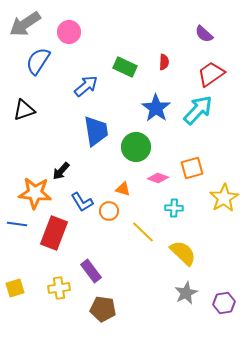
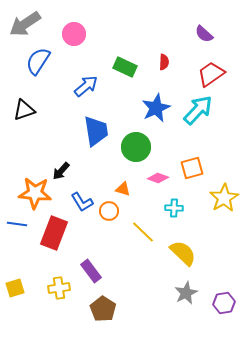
pink circle: moved 5 px right, 2 px down
blue star: rotated 12 degrees clockwise
brown pentagon: rotated 25 degrees clockwise
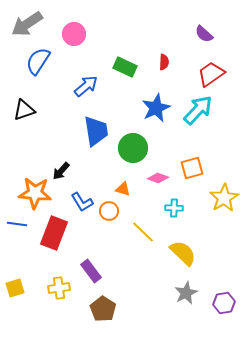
gray arrow: moved 2 px right
green circle: moved 3 px left, 1 px down
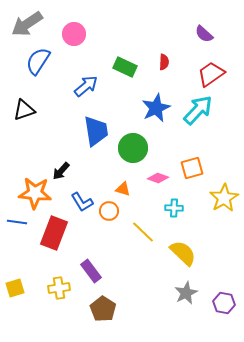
blue line: moved 2 px up
purple hexagon: rotated 20 degrees clockwise
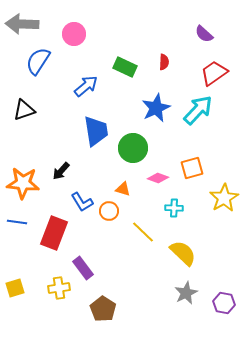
gray arrow: moved 5 px left; rotated 36 degrees clockwise
red trapezoid: moved 3 px right, 1 px up
orange star: moved 12 px left, 10 px up
purple rectangle: moved 8 px left, 3 px up
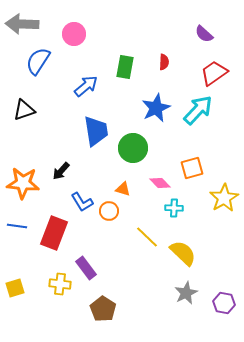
green rectangle: rotated 75 degrees clockwise
pink diamond: moved 2 px right, 5 px down; rotated 25 degrees clockwise
blue line: moved 4 px down
yellow line: moved 4 px right, 5 px down
purple rectangle: moved 3 px right
yellow cross: moved 1 px right, 4 px up; rotated 15 degrees clockwise
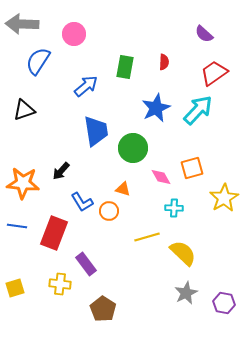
pink diamond: moved 1 px right, 6 px up; rotated 15 degrees clockwise
yellow line: rotated 60 degrees counterclockwise
purple rectangle: moved 4 px up
